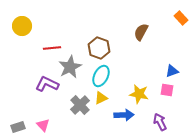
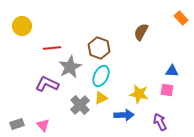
blue triangle: rotated 24 degrees clockwise
gray rectangle: moved 1 px left, 3 px up
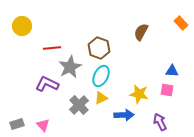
orange rectangle: moved 5 px down
gray cross: moved 1 px left
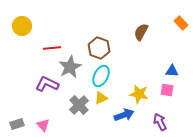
blue arrow: rotated 18 degrees counterclockwise
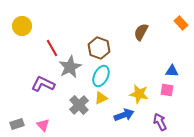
red line: rotated 66 degrees clockwise
purple L-shape: moved 4 px left
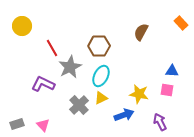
brown hexagon: moved 2 px up; rotated 20 degrees counterclockwise
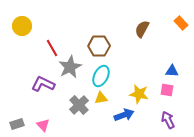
brown semicircle: moved 1 px right, 3 px up
yellow triangle: rotated 16 degrees clockwise
purple arrow: moved 8 px right, 2 px up
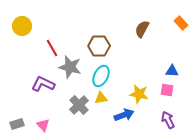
gray star: rotated 30 degrees counterclockwise
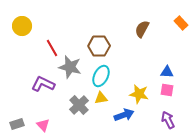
blue triangle: moved 5 px left, 1 px down
